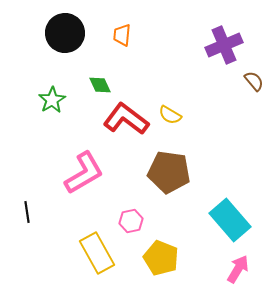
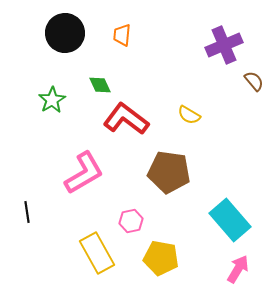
yellow semicircle: moved 19 px right
yellow pentagon: rotated 12 degrees counterclockwise
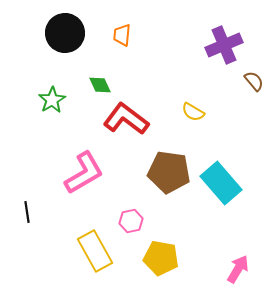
yellow semicircle: moved 4 px right, 3 px up
cyan rectangle: moved 9 px left, 37 px up
yellow rectangle: moved 2 px left, 2 px up
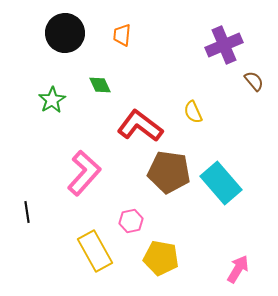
yellow semicircle: rotated 35 degrees clockwise
red L-shape: moved 14 px right, 7 px down
pink L-shape: rotated 18 degrees counterclockwise
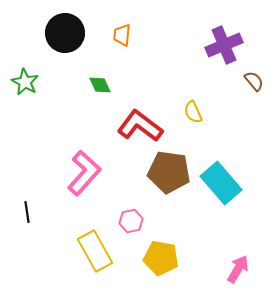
green star: moved 27 px left, 18 px up; rotated 12 degrees counterclockwise
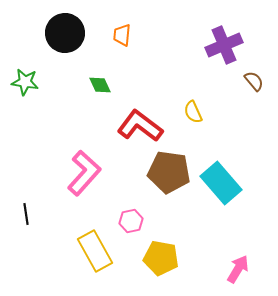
green star: rotated 20 degrees counterclockwise
black line: moved 1 px left, 2 px down
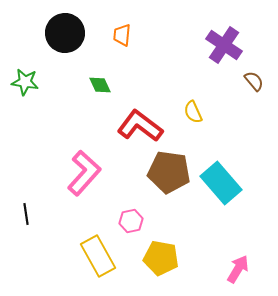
purple cross: rotated 33 degrees counterclockwise
yellow rectangle: moved 3 px right, 5 px down
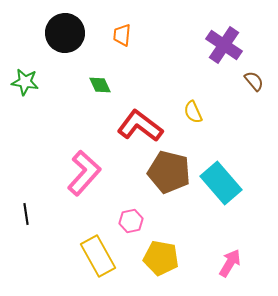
brown pentagon: rotated 6 degrees clockwise
pink arrow: moved 8 px left, 6 px up
